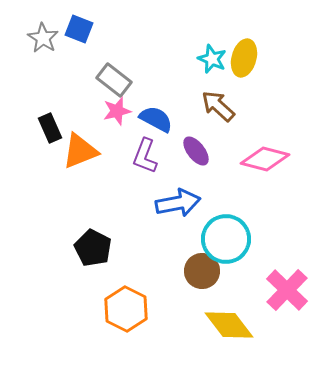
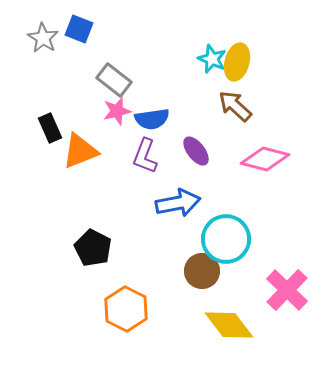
yellow ellipse: moved 7 px left, 4 px down
brown arrow: moved 17 px right
blue semicircle: moved 4 px left; rotated 144 degrees clockwise
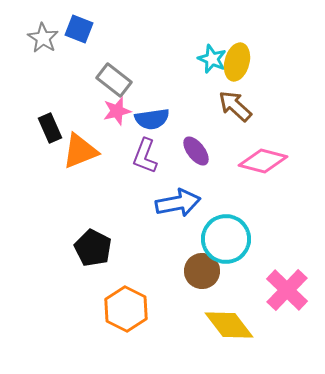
pink diamond: moved 2 px left, 2 px down
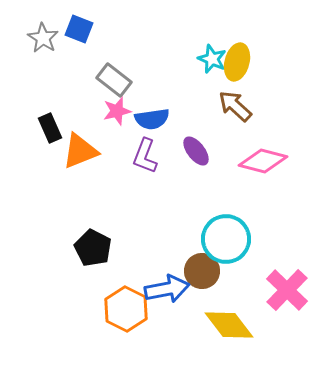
blue arrow: moved 11 px left, 86 px down
